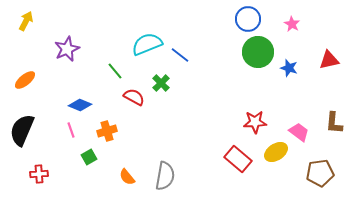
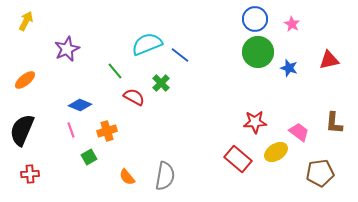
blue circle: moved 7 px right
red cross: moved 9 px left
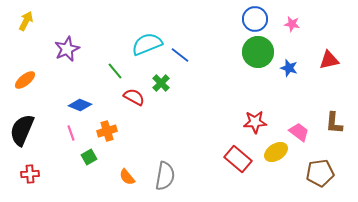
pink star: rotated 21 degrees counterclockwise
pink line: moved 3 px down
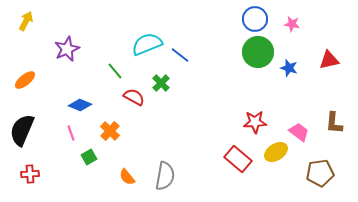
orange cross: moved 3 px right; rotated 30 degrees counterclockwise
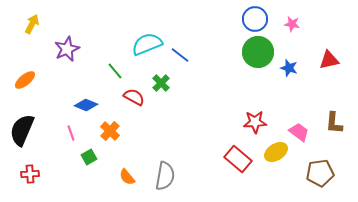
yellow arrow: moved 6 px right, 3 px down
blue diamond: moved 6 px right
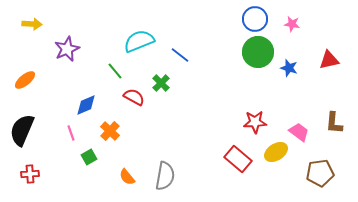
yellow arrow: rotated 66 degrees clockwise
cyan semicircle: moved 8 px left, 3 px up
blue diamond: rotated 45 degrees counterclockwise
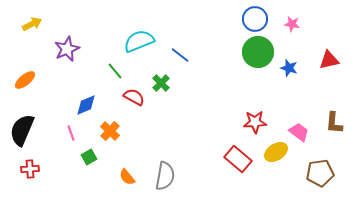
yellow arrow: rotated 30 degrees counterclockwise
red cross: moved 5 px up
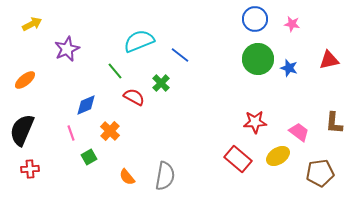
green circle: moved 7 px down
yellow ellipse: moved 2 px right, 4 px down
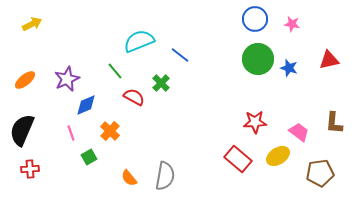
purple star: moved 30 px down
orange semicircle: moved 2 px right, 1 px down
